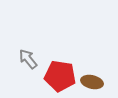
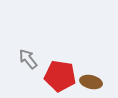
brown ellipse: moved 1 px left
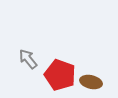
red pentagon: moved 1 px up; rotated 12 degrees clockwise
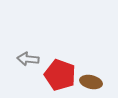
gray arrow: rotated 45 degrees counterclockwise
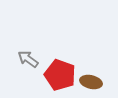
gray arrow: rotated 30 degrees clockwise
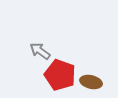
gray arrow: moved 12 px right, 8 px up
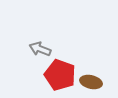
gray arrow: moved 2 px up; rotated 15 degrees counterclockwise
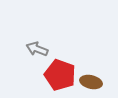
gray arrow: moved 3 px left
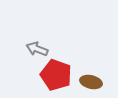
red pentagon: moved 4 px left
